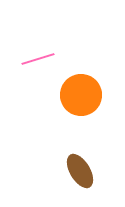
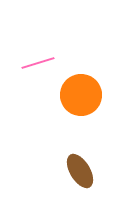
pink line: moved 4 px down
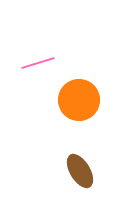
orange circle: moved 2 px left, 5 px down
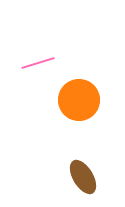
brown ellipse: moved 3 px right, 6 px down
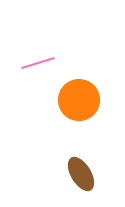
brown ellipse: moved 2 px left, 3 px up
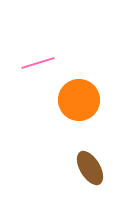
brown ellipse: moved 9 px right, 6 px up
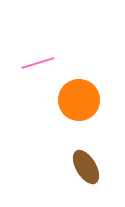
brown ellipse: moved 4 px left, 1 px up
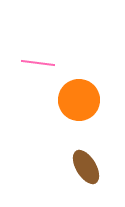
pink line: rotated 24 degrees clockwise
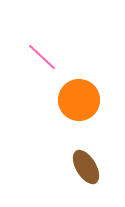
pink line: moved 4 px right, 6 px up; rotated 36 degrees clockwise
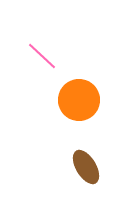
pink line: moved 1 px up
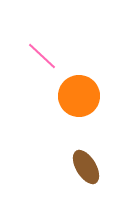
orange circle: moved 4 px up
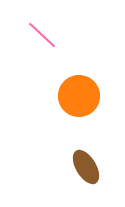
pink line: moved 21 px up
